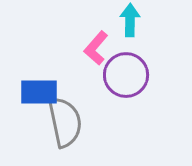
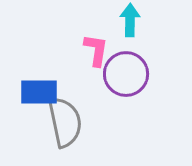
pink L-shape: moved 2 px down; rotated 148 degrees clockwise
purple circle: moved 1 px up
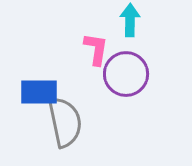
pink L-shape: moved 1 px up
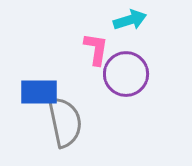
cyan arrow: rotated 72 degrees clockwise
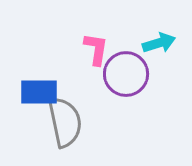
cyan arrow: moved 29 px right, 23 px down
